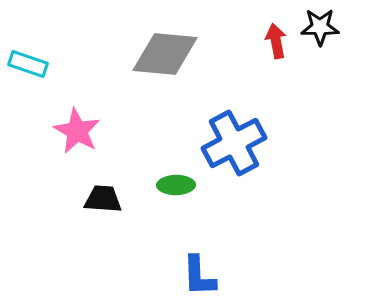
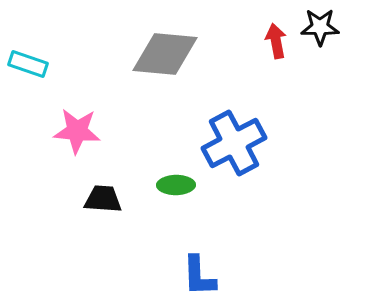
pink star: rotated 24 degrees counterclockwise
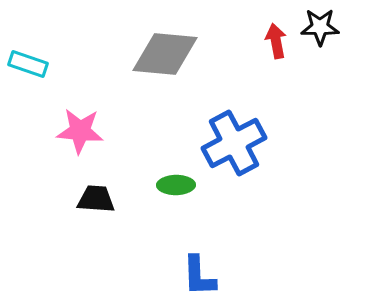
pink star: moved 3 px right
black trapezoid: moved 7 px left
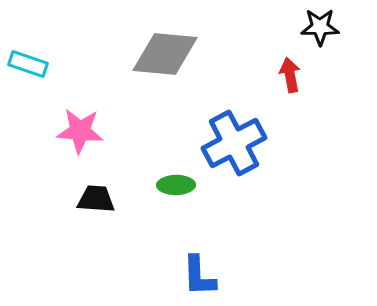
red arrow: moved 14 px right, 34 px down
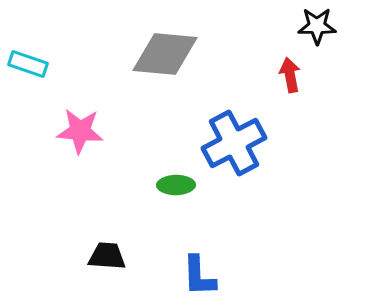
black star: moved 3 px left, 1 px up
black trapezoid: moved 11 px right, 57 px down
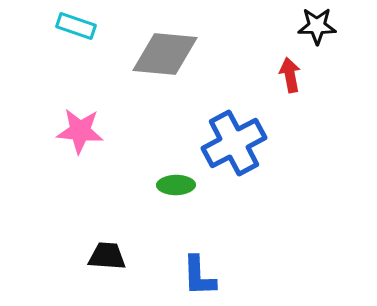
cyan rectangle: moved 48 px right, 38 px up
